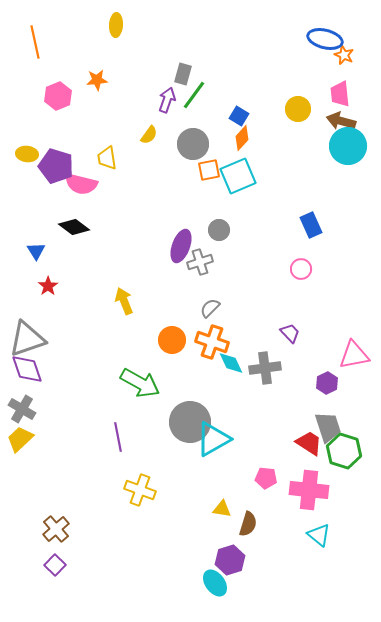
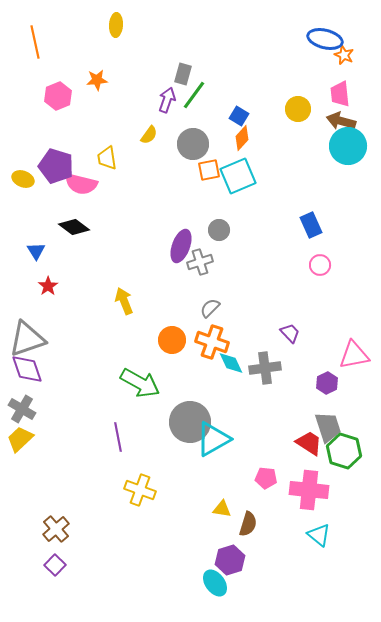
yellow ellipse at (27, 154): moved 4 px left, 25 px down; rotated 15 degrees clockwise
pink circle at (301, 269): moved 19 px right, 4 px up
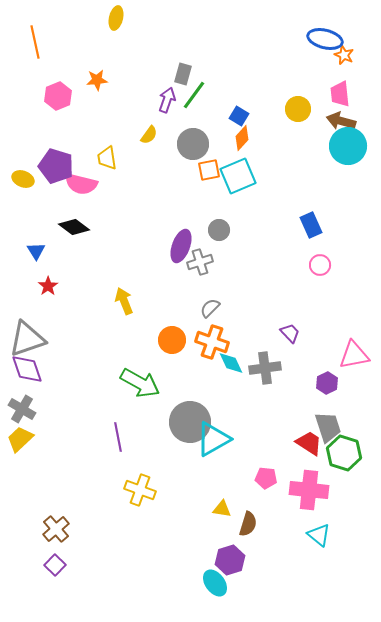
yellow ellipse at (116, 25): moved 7 px up; rotated 10 degrees clockwise
green hexagon at (344, 451): moved 2 px down
